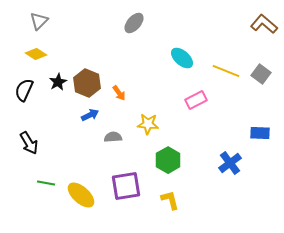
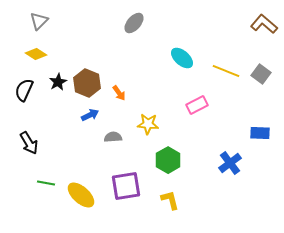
pink rectangle: moved 1 px right, 5 px down
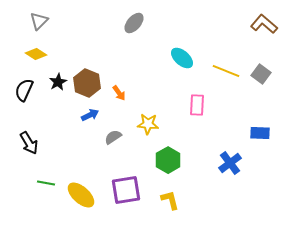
pink rectangle: rotated 60 degrees counterclockwise
gray semicircle: rotated 30 degrees counterclockwise
purple square: moved 4 px down
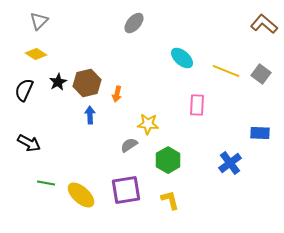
brown hexagon: rotated 24 degrees clockwise
orange arrow: moved 2 px left, 1 px down; rotated 49 degrees clockwise
blue arrow: rotated 66 degrees counterclockwise
gray semicircle: moved 16 px right, 8 px down
black arrow: rotated 30 degrees counterclockwise
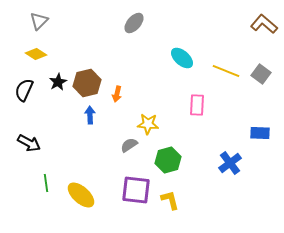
green hexagon: rotated 15 degrees clockwise
green line: rotated 72 degrees clockwise
purple square: moved 10 px right; rotated 16 degrees clockwise
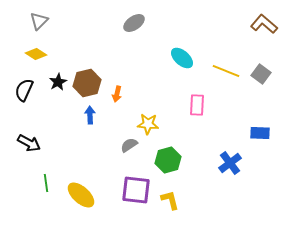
gray ellipse: rotated 15 degrees clockwise
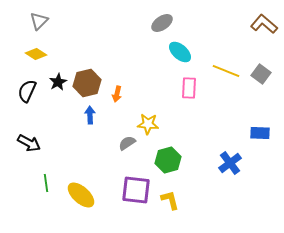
gray ellipse: moved 28 px right
cyan ellipse: moved 2 px left, 6 px up
black semicircle: moved 3 px right, 1 px down
pink rectangle: moved 8 px left, 17 px up
gray semicircle: moved 2 px left, 2 px up
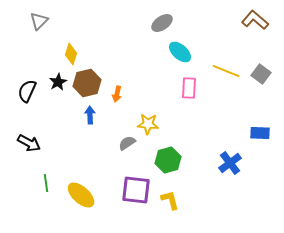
brown L-shape: moved 9 px left, 4 px up
yellow diamond: moved 35 px right; rotated 75 degrees clockwise
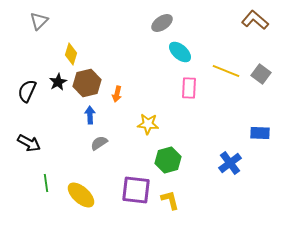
gray semicircle: moved 28 px left
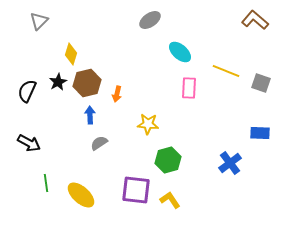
gray ellipse: moved 12 px left, 3 px up
gray square: moved 9 px down; rotated 18 degrees counterclockwise
yellow L-shape: rotated 20 degrees counterclockwise
